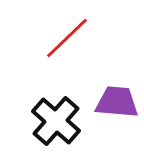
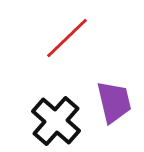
purple trapezoid: moved 3 px left; rotated 72 degrees clockwise
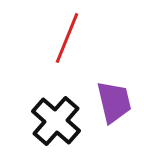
red line: rotated 24 degrees counterclockwise
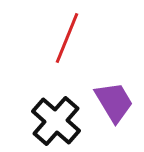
purple trapezoid: rotated 18 degrees counterclockwise
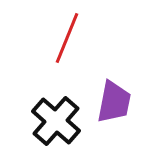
purple trapezoid: rotated 42 degrees clockwise
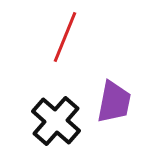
red line: moved 2 px left, 1 px up
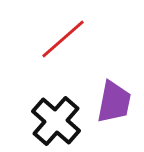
red line: moved 2 px left, 2 px down; rotated 27 degrees clockwise
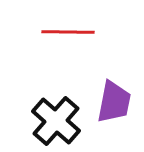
red line: moved 5 px right, 7 px up; rotated 42 degrees clockwise
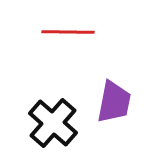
black cross: moved 3 px left, 2 px down
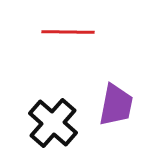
purple trapezoid: moved 2 px right, 3 px down
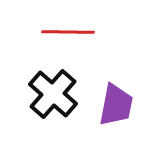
black cross: moved 29 px up
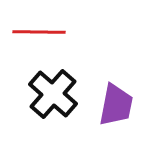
red line: moved 29 px left
